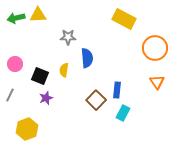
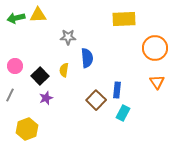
yellow rectangle: rotated 30 degrees counterclockwise
pink circle: moved 2 px down
black square: rotated 24 degrees clockwise
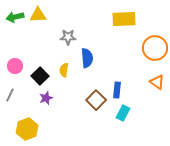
green arrow: moved 1 px left, 1 px up
orange triangle: rotated 21 degrees counterclockwise
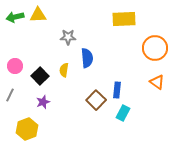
purple star: moved 3 px left, 4 px down
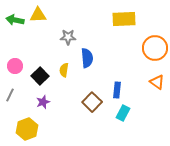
green arrow: moved 3 px down; rotated 24 degrees clockwise
brown square: moved 4 px left, 2 px down
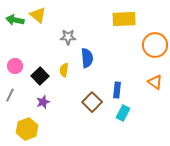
yellow triangle: rotated 42 degrees clockwise
orange circle: moved 3 px up
orange triangle: moved 2 px left
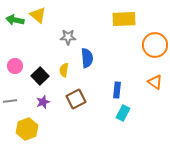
gray line: moved 6 px down; rotated 56 degrees clockwise
brown square: moved 16 px left, 3 px up; rotated 18 degrees clockwise
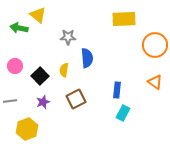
green arrow: moved 4 px right, 8 px down
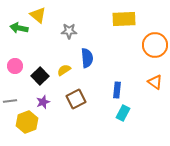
gray star: moved 1 px right, 6 px up
yellow semicircle: rotated 48 degrees clockwise
yellow hexagon: moved 7 px up
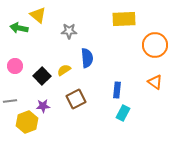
black square: moved 2 px right
purple star: moved 4 px down; rotated 16 degrees clockwise
